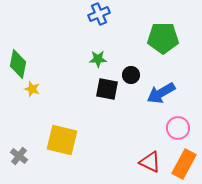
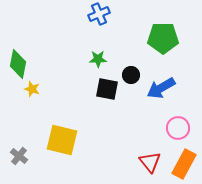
blue arrow: moved 5 px up
red triangle: rotated 25 degrees clockwise
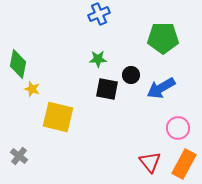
yellow square: moved 4 px left, 23 px up
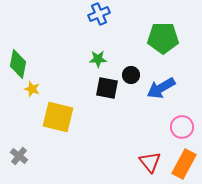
black square: moved 1 px up
pink circle: moved 4 px right, 1 px up
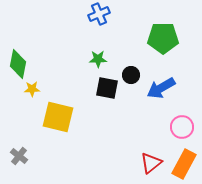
yellow star: rotated 21 degrees counterclockwise
red triangle: moved 1 px right, 1 px down; rotated 30 degrees clockwise
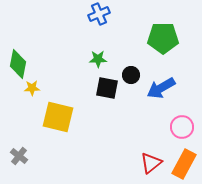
yellow star: moved 1 px up
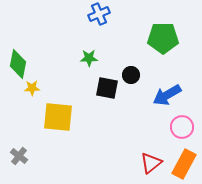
green star: moved 9 px left, 1 px up
blue arrow: moved 6 px right, 7 px down
yellow square: rotated 8 degrees counterclockwise
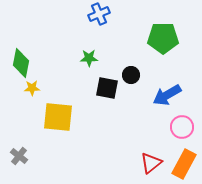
green diamond: moved 3 px right, 1 px up
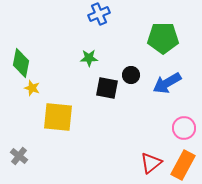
yellow star: rotated 21 degrees clockwise
blue arrow: moved 12 px up
pink circle: moved 2 px right, 1 px down
orange rectangle: moved 1 px left, 1 px down
